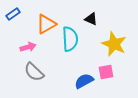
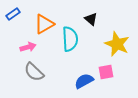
black triangle: rotated 16 degrees clockwise
orange triangle: moved 2 px left
yellow star: moved 3 px right
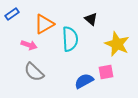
blue rectangle: moved 1 px left
pink arrow: moved 1 px right, 2 px up; rotated 35 degrees clockwise
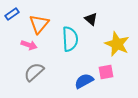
orange triangle: moved 5 px left; rotated 20 degrees counterclockwise
gray semicircle: rotated 95 degrees clockwise
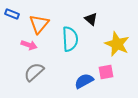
blue rectangle: rotated 56 degrees clockwise
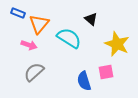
blue rectangle: moved 6 px right, 1 px up
cyan semicircle: moved 1 px left, 1 px up; rotated 55 degrees counterclockwise
blue semicircle: rotated 78 degrees counterclockwise
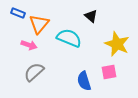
black triangle: moved 3 px up
cyan semicircle: rotated 10 degrees counterclockwise
pink square: moved 3 px right
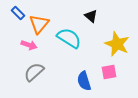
blue rectangle: rotated 24 degrees clockwise
cyan semicircle: rotated 10 degrees clockwise
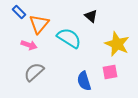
blue rectangle: moved 1 px right, 1 px up
pink square: moved 1 px right
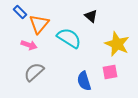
blue rectangle: moved 1 px right
